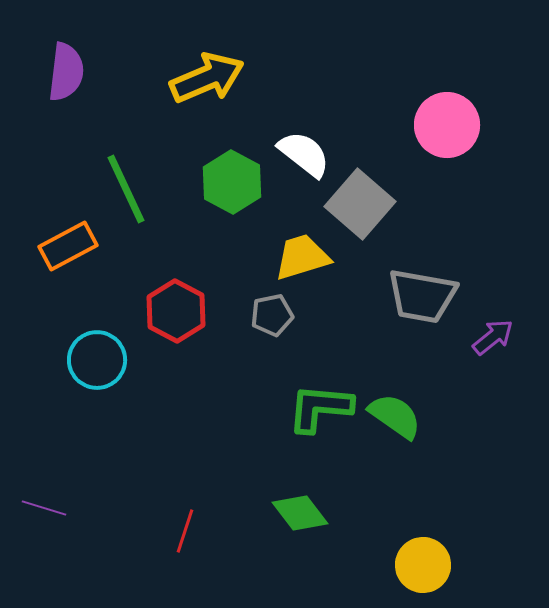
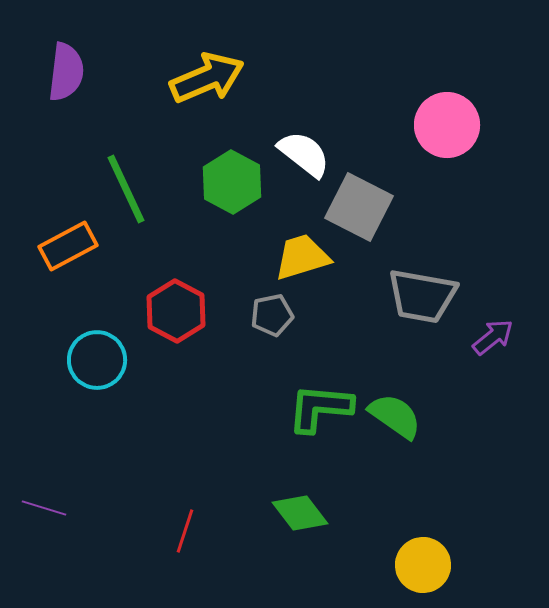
gray square: moved 1 px left, 3 px down; rotated 14 degrees counterclockwise
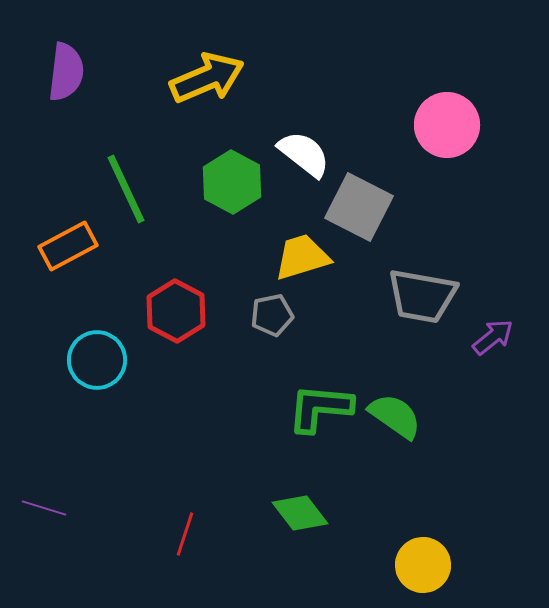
red line: moved 3 px down
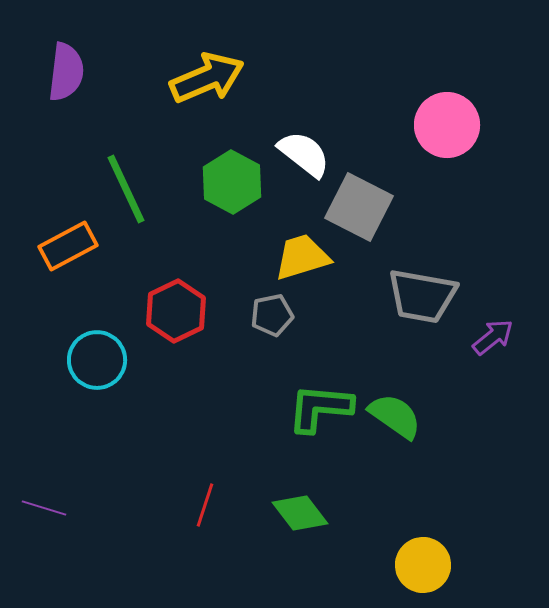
red hexagon: rotated 6 degrees clockwise
red line: moved 20 px right, 29 px up
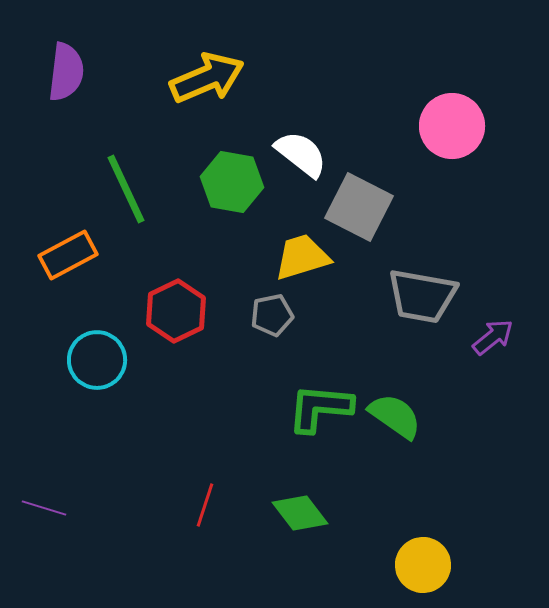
pink circle: moved 5 px right, 1 px down
white semicircle: moved 3 px left
green hexagon: rotated 18 degrees counterclockwise
orange rectangle: moved 9 px down
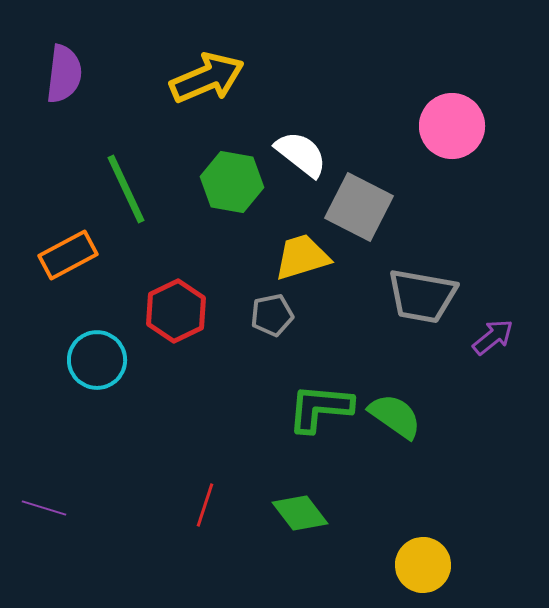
purple semicircle: moved 2 px left, 2 px down
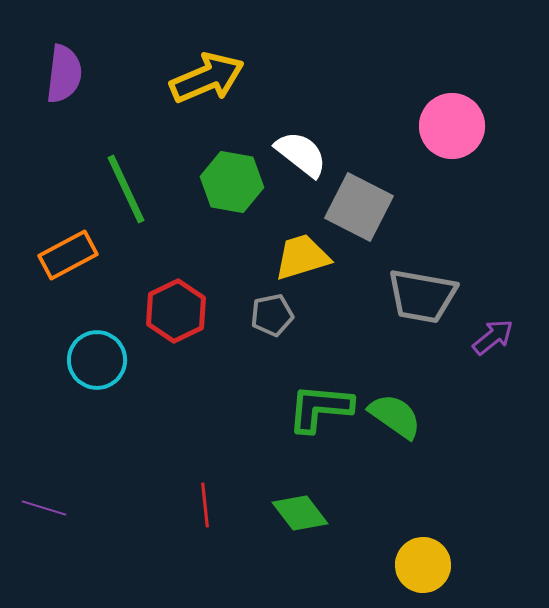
red line: rotated 24 degrees counterclockwise
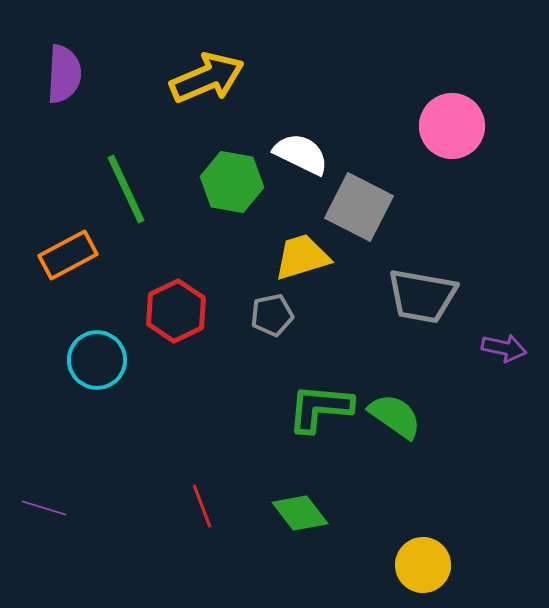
purple semicircle: rotated 4 degrees counterclockwise
white semicircle: rotated 12 degrees counterclockwise
purple arrow: moved 11 px right, 11 px down; rotated 51 degrees clockwise
red line: moved 3 px left, 1 px down; rotated 15 degrees counterclockwise
